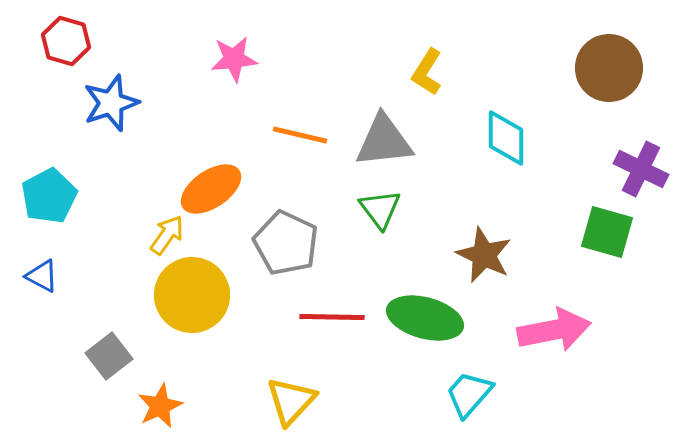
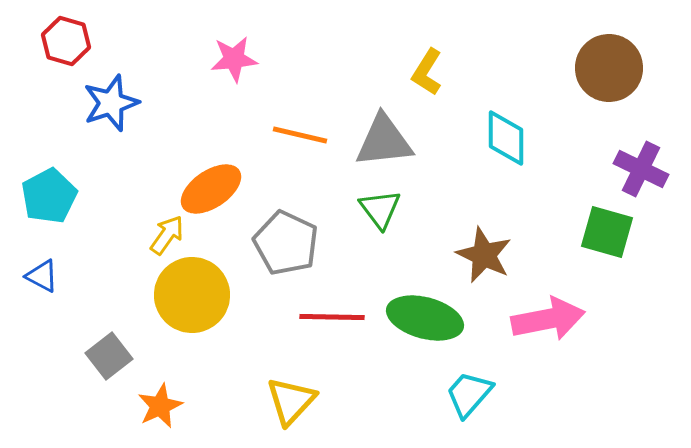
pink arrow: moved 6 px left, 11 px up
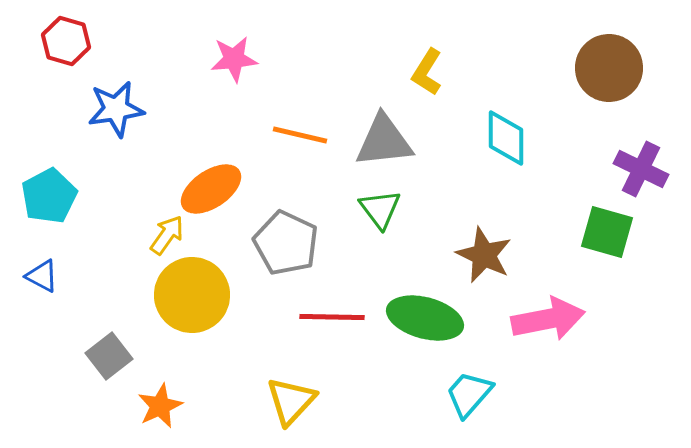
blue star: moved 5 px right, 6 px down; rotated 10 degrees clockwise
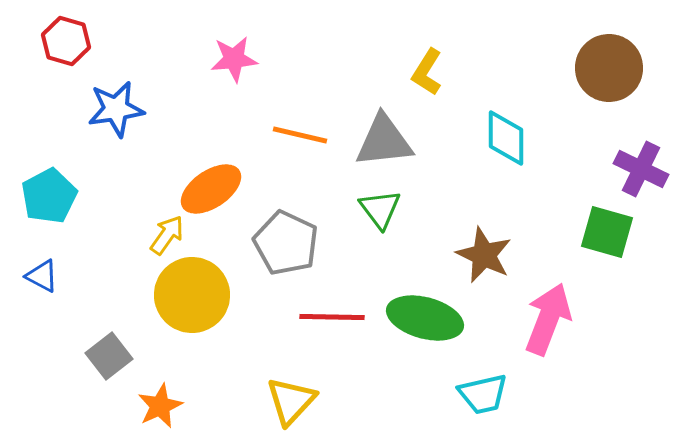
pink arrow: rotated 58 degrees counterclockwise
cyan trapezoid: moved 14 px right; rotated 144 degrees counterclockwise
